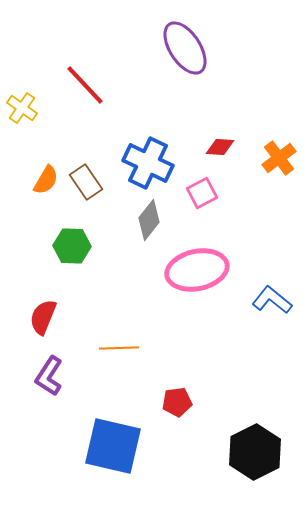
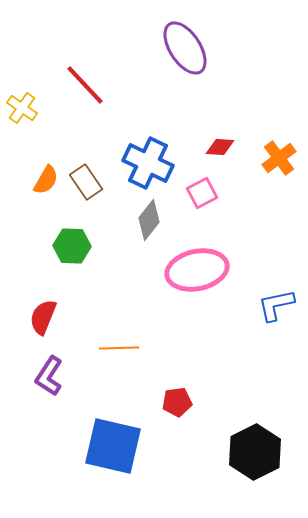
blue L-shape: moved 4 px right, 5 px down; rotated 51 degrees counterclockwise
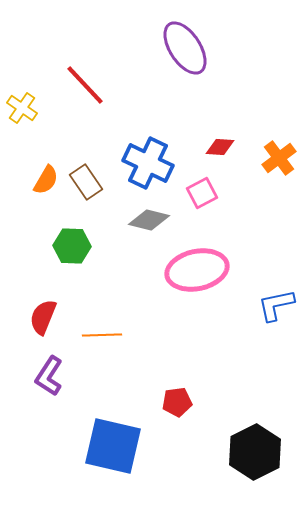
gray diamond: rotated 66 degrees clockwise
orange line: moved 17 px left, 13 px up
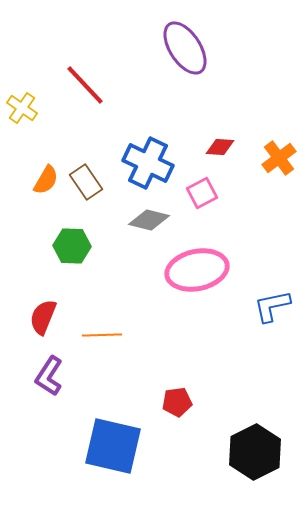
blue L-shape: moved 4 px left, 1 px down
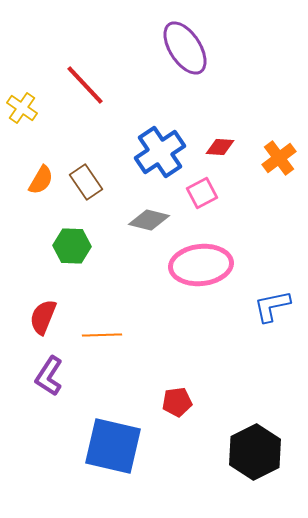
blue cross: moved 12 px right, 11 px up; rotated 30 degrees clockwise
orange semicircle: moved 5 px left
pink ellipse: moved 4 px right, 5 px up; rotated 6 degrees clockwise
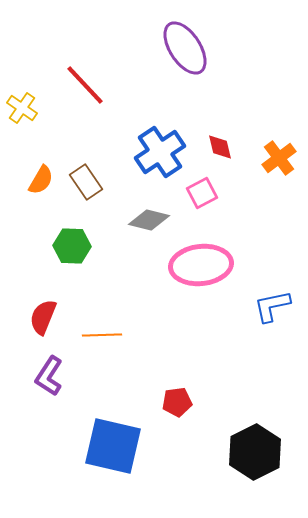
red diamond: rotated 72 degrees clockwise
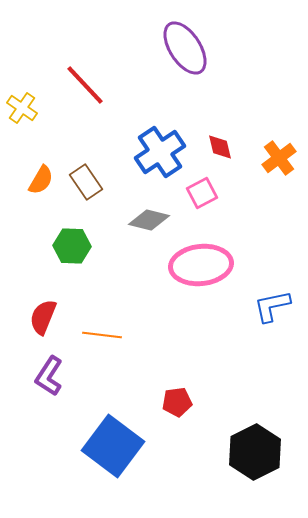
orange line: rotated 9 degrees clockwise
blue square: rotated 24 degrees clockwise
